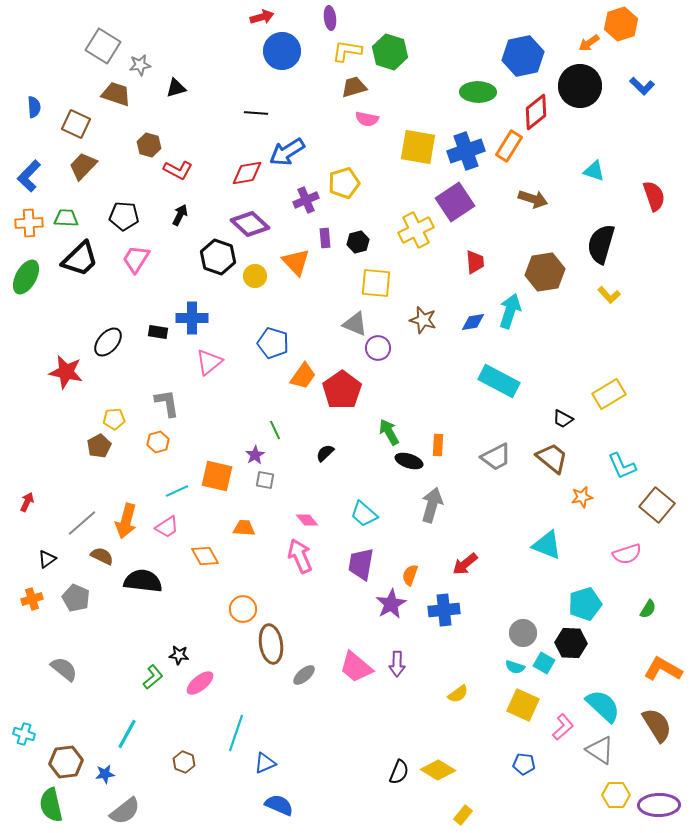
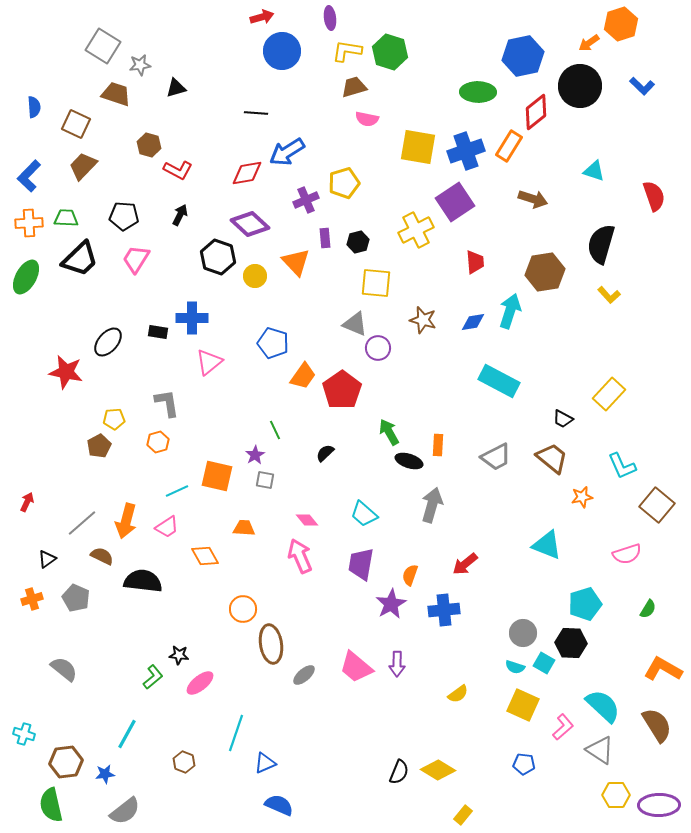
yellow rectangle at (609, 394): rotated 16 degrees counterclockwise
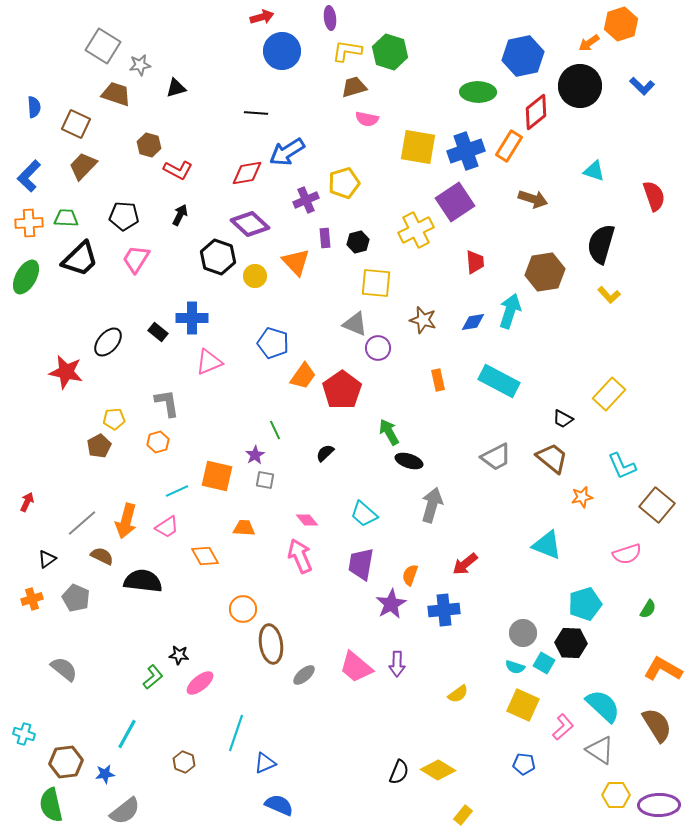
black rectangle at (158, 332): rotated 30 degrees clockwise
pink triangle at (209, 362): rotated 16 degrees clockwise
orange rectangle at (438, 445): moved 65 px up; rotated 15 degrees counterclockwise
